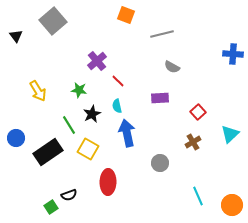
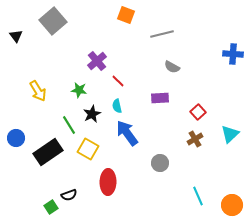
blue arrow: rotated 24 degrees counterclockwise
brown cross: moved 2 px right, 3 px up
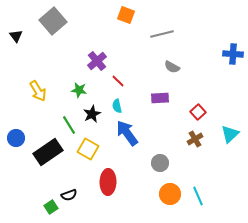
orange circle: moved 62 px left, 11 px up
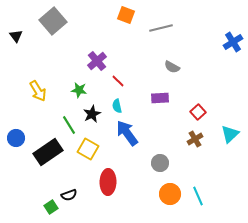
gray line: moved 1 px left, 6 px up
blue cross: moved 12 px up; rotated 36 degrees counterclockwise
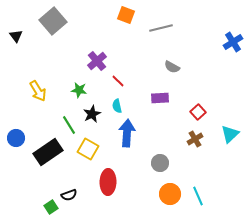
blue arrow: rotated 40 degrees clockwise
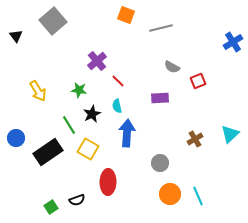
red square: moved 31 px up; rotated 21 degrees clockwise
black semicircle: moved 8 px right, 5 px down
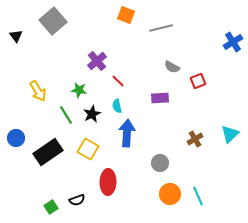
green line: moved 3 px left, 10 px up
